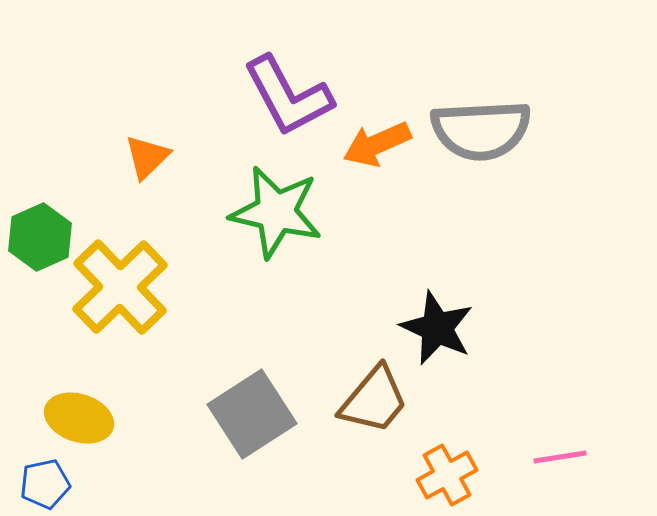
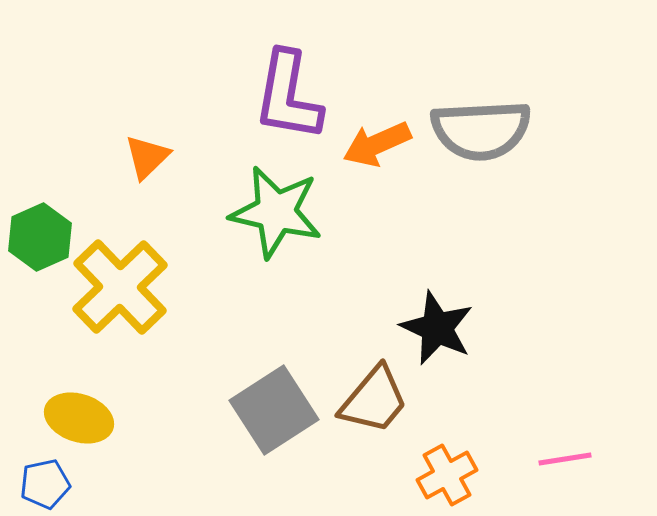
purple L-shape: rotated 38 degrees clockwise
gray square: moved 22 px right, 4 px up
pink line: moved 5 px right, 2 px down
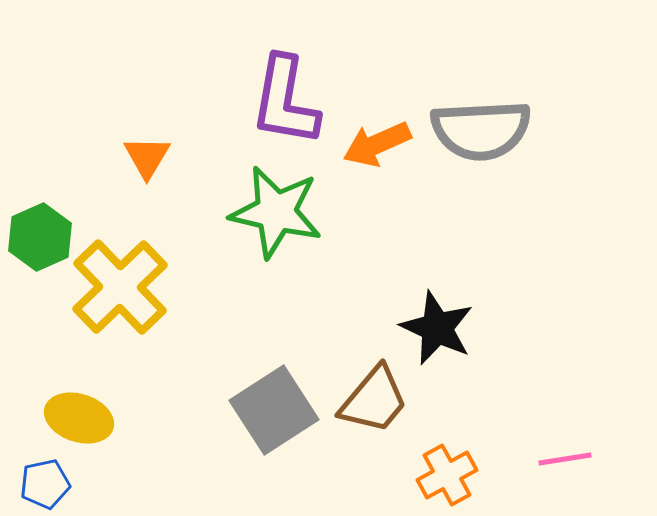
purple L-shape: moved 3 px left, 5 px down
orange triangle: rotated 15 degrees counterclockwise
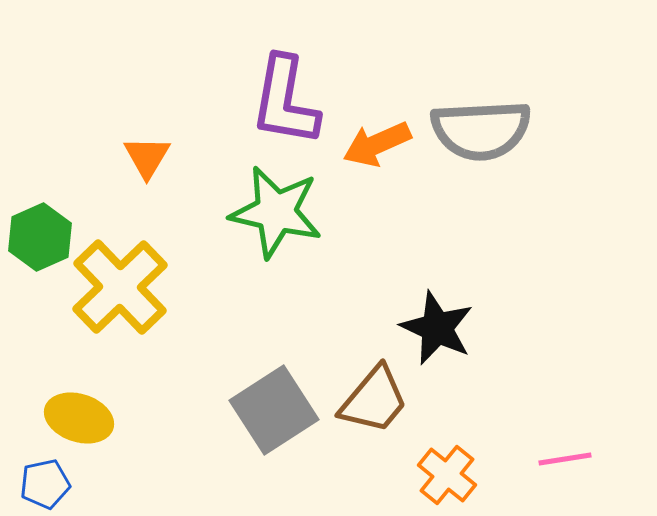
orange cross: rotated 22 degrees counterclockwise
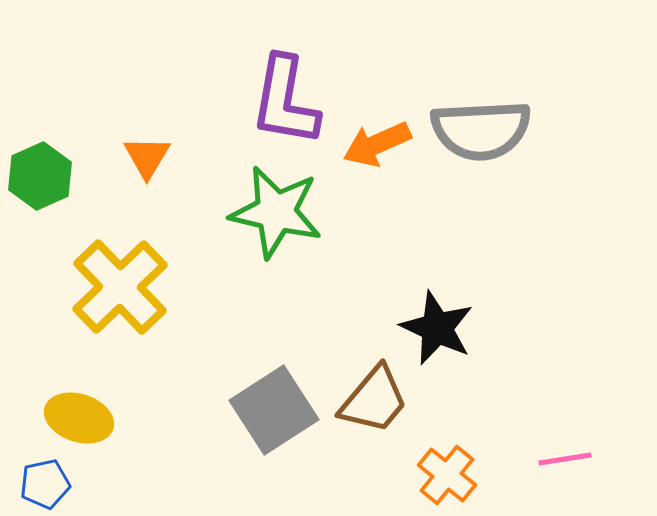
green hexagon: moved 61 px up
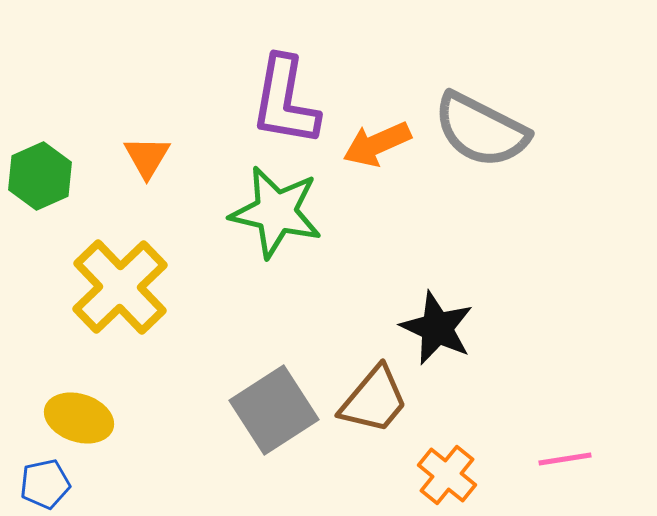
gray semicircle: rotated 30 degrees clockwise
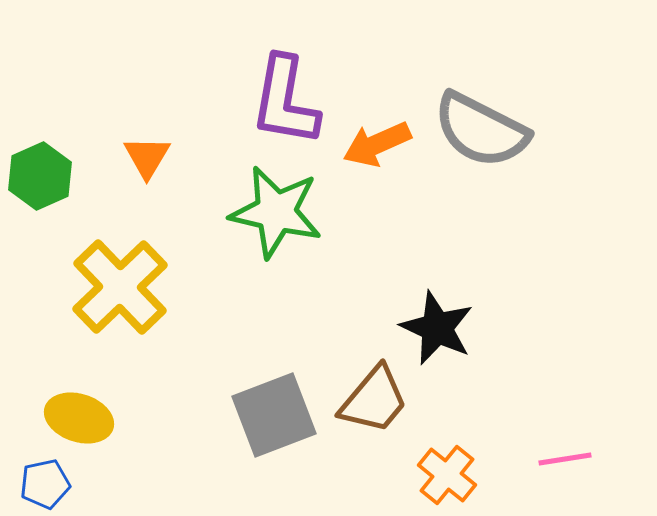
gray square: moved 5 px down; rotated 12 degrees clockwise
